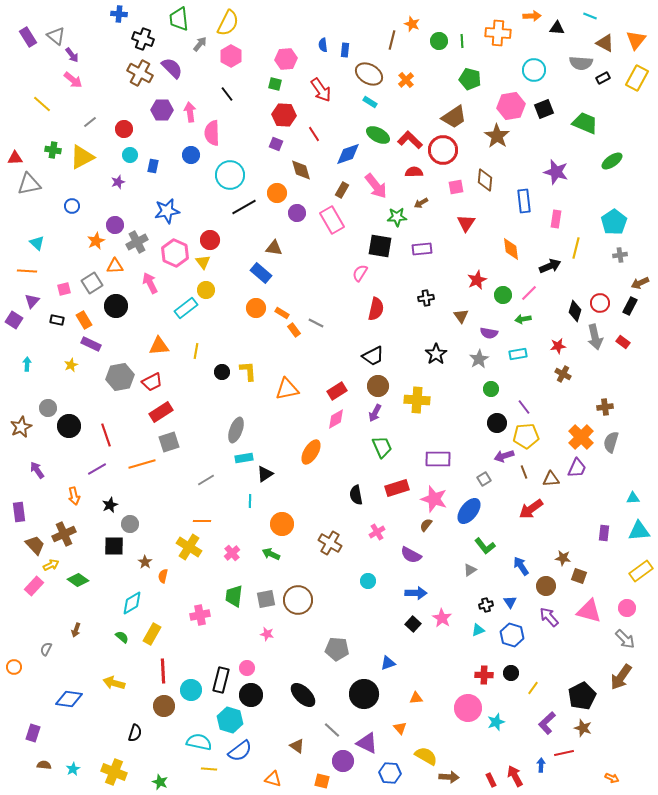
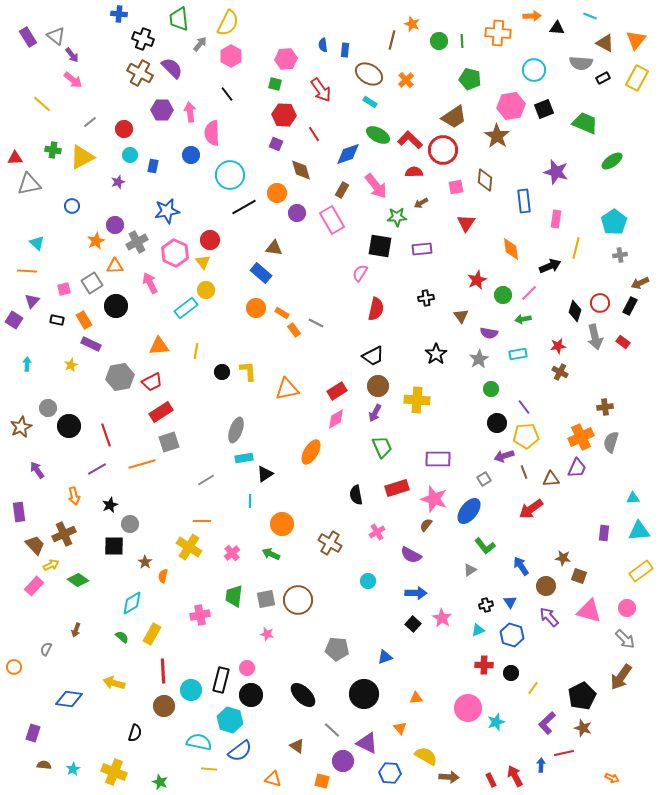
brown cross at (563, 374): moved 3 px left, 2 px up
orange cross at (581, 437): rotated 20 degrees clockwise
blue triangle at (388, 663): moved 3 px left, 6 px up
red cross at (484, 675): moved 10 px up
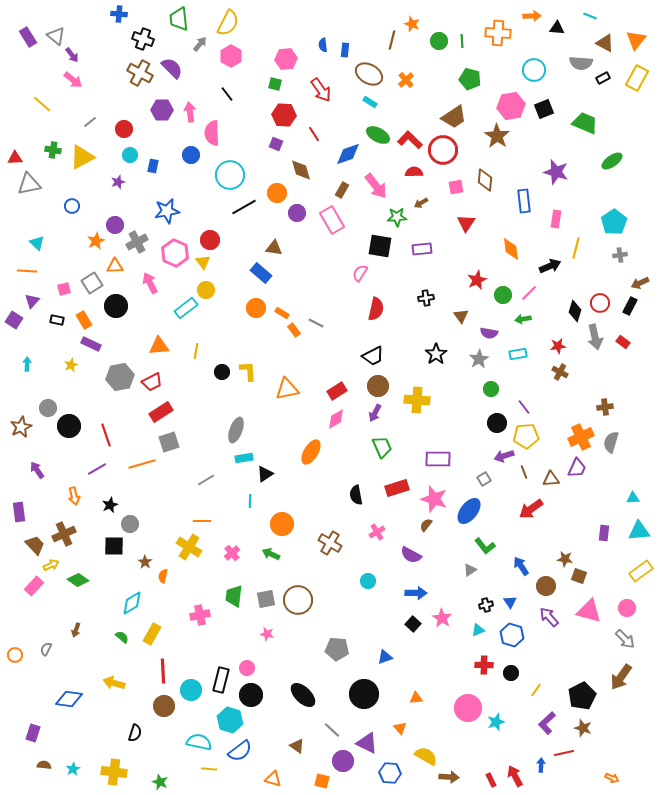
brown star at (563, 558): moved 2 px right, 1 px down
orange circle at (14, 667): moved 1 px right, 12 px up
yellow line at (533, 688): moved 3 px right, 2 px down
yellow cross at (114, 772): rotated 15 degrees counterclockwise
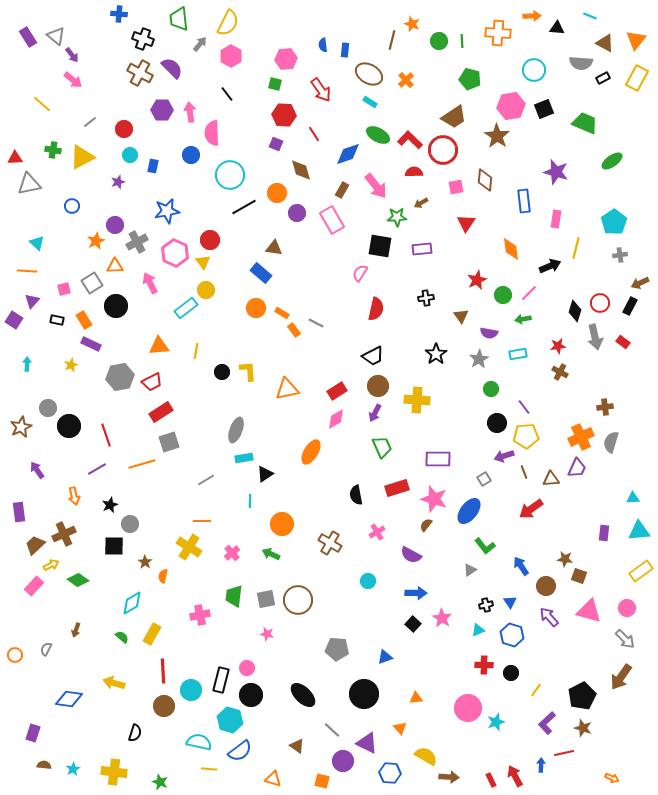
brown trapezoid at (35, 545): rotated 90 degrees counterclockwise
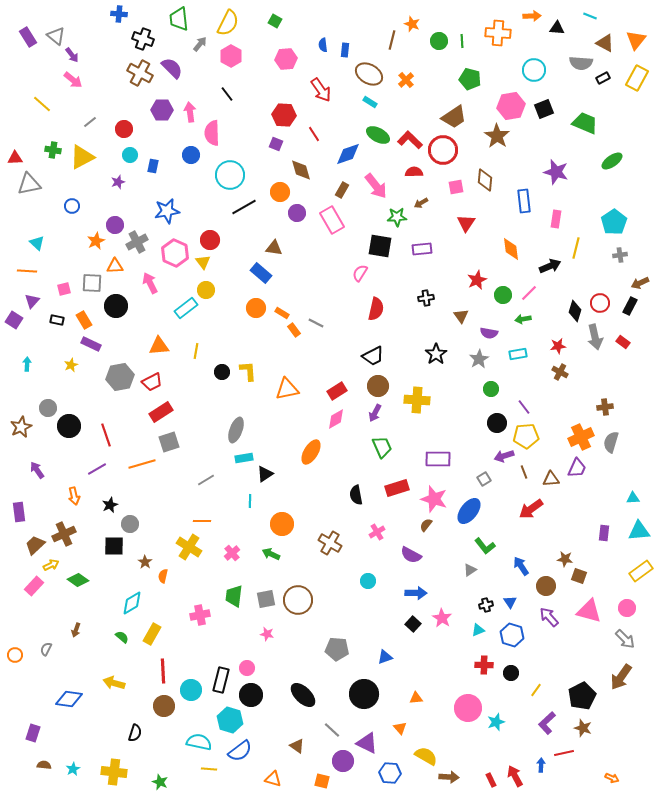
green square at (275, 84): moved 63 px up; rotated 16 degrees clockwise
orange circle at (277, 193): moved 3 px right, 1 px up
gray square at (92, 283): rotated 35 degrees clockwise
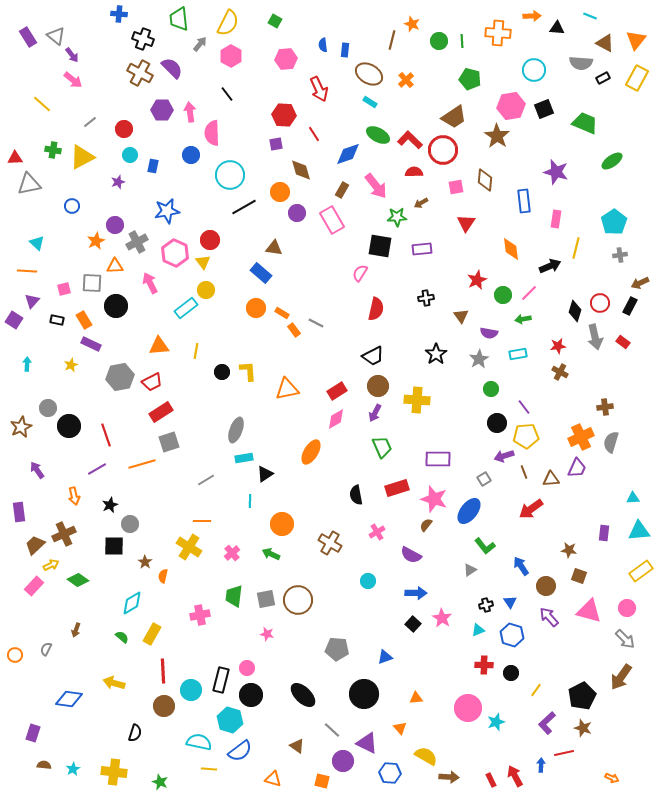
red arrow at (321, 90): moved 2 px left, 1 px up; rotated 10 degrees clockwise
purple square at (276, 144): rotated 32 degrees counterclockwise
brown star at (565, 559): moved 4 px right, 9 px up
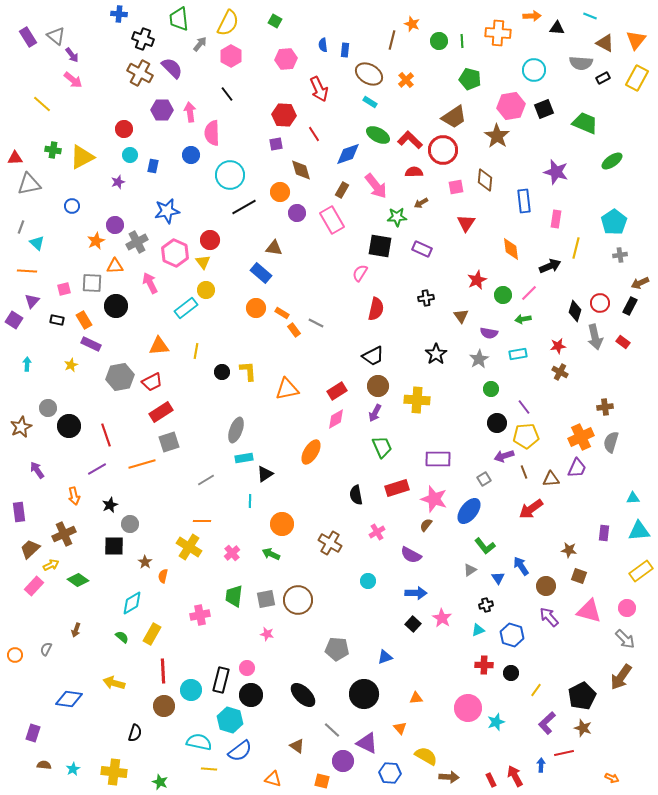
gray line at (90, 122): moved 69 px left, 105 px down; rotated 32 degrees counterclockwise
purple rectangle at (422, 249): rotated 30 degrees clockwise
brown trapezoid at (35, 545): moved 5 px left, 4 px down
blue triangle at (510, 602): moved 12 px left, 24 px up
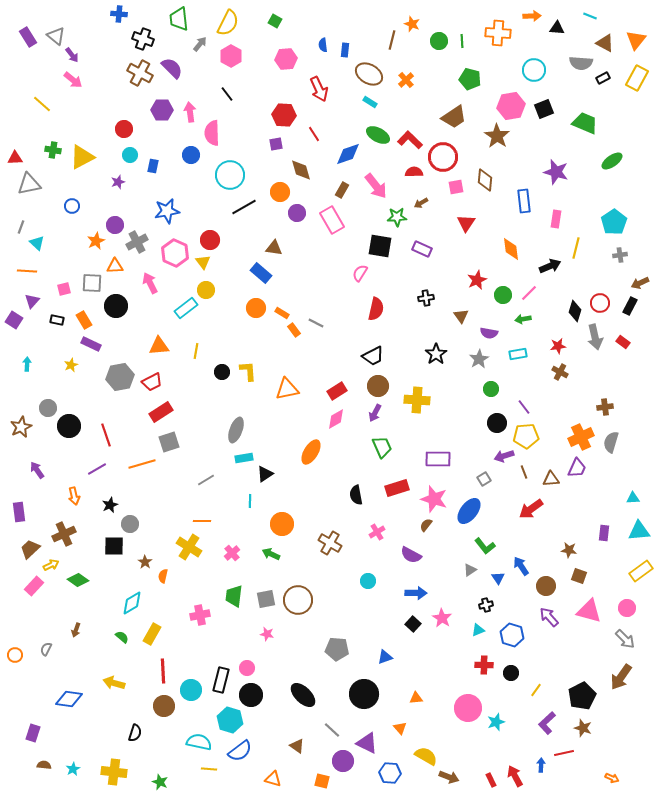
red circle at (443, 150): moved 7 px down
brown arrow at (449, 777): rotated 18 degrees clockwise
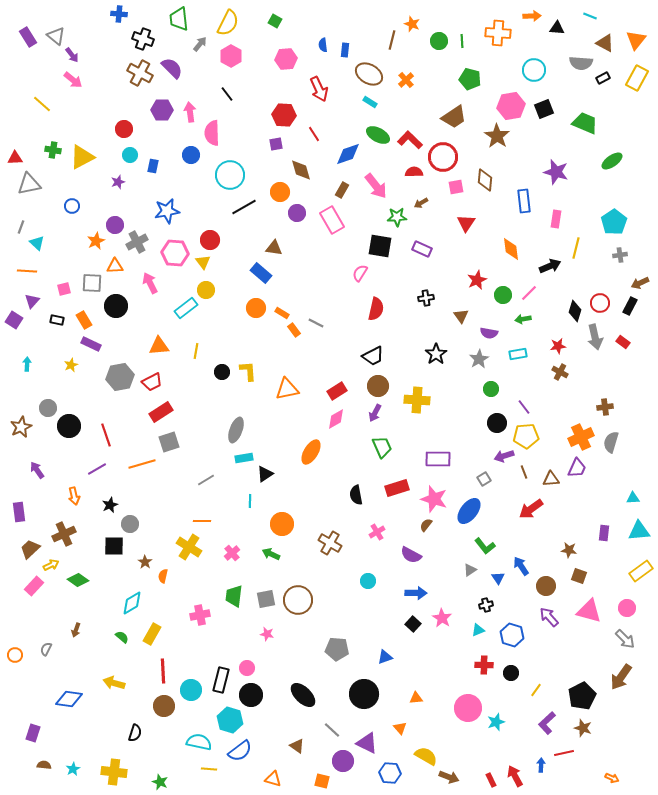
pink hexagon at (175, 253): rotated 20 degrees counterclockwise
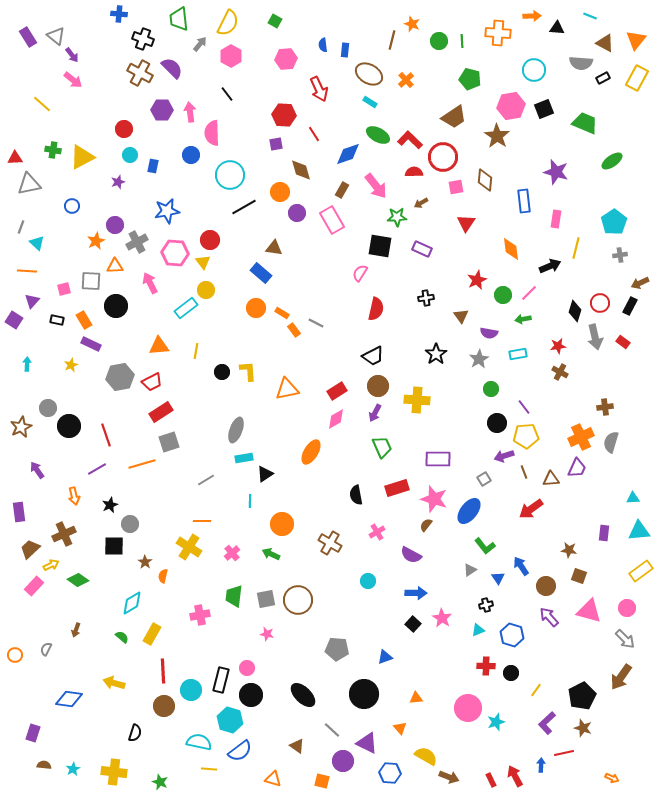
gray square at (92, 283): moved 1 px left, 2 px up
red cross at (484, 665): moved 2 px right, 1 px down
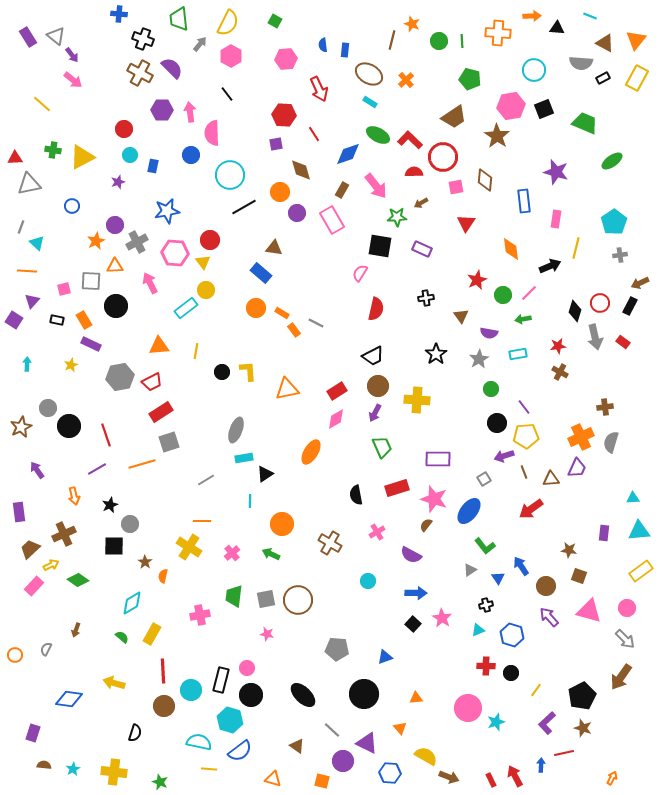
orange arrow at (612, 778): rotated 88 degrees counterclockwise
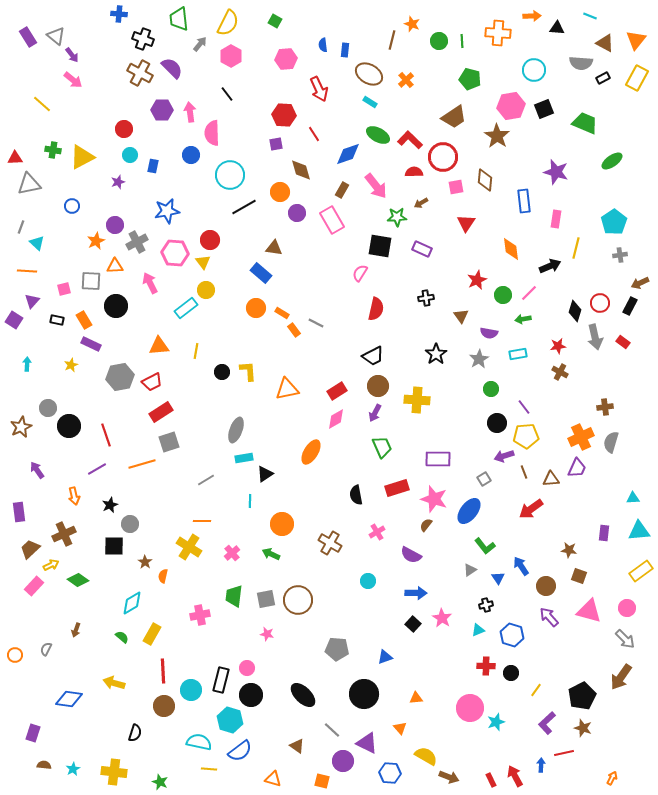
pink circle at (468, 708): moved 2 px right
